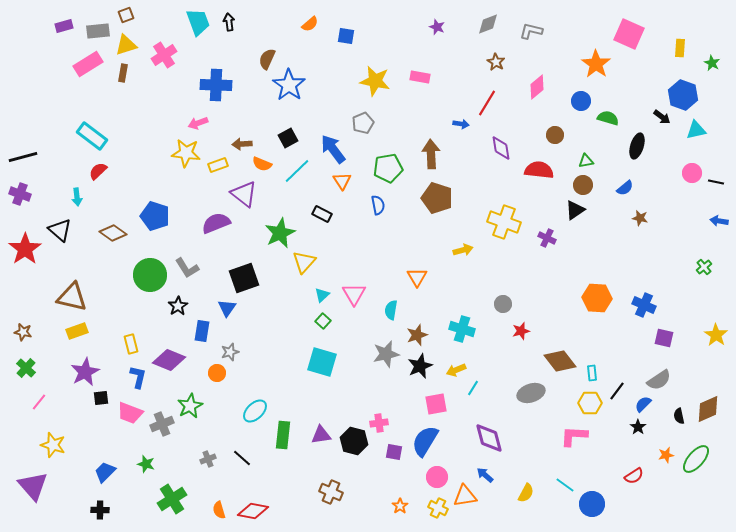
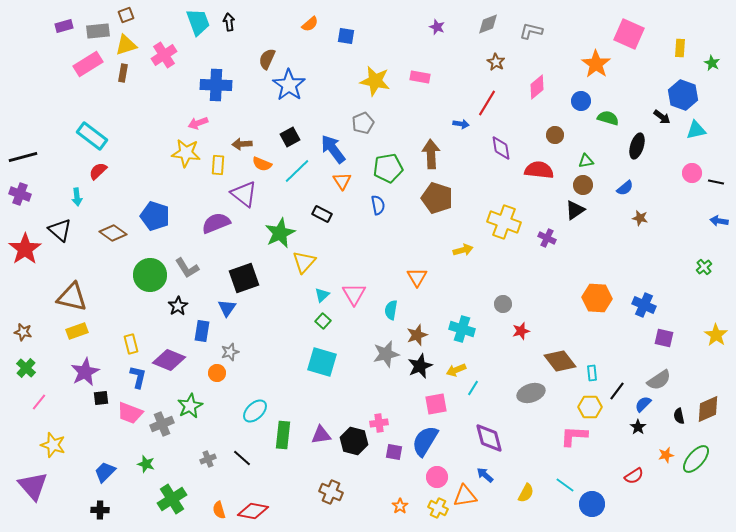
black square at (288, 138): moved 2 px right, 1 px up
yellow rectangle at (218, 165): rotated 66 degrees counterclockwise
yellow hexagon at (590, 403): moved 4 px down
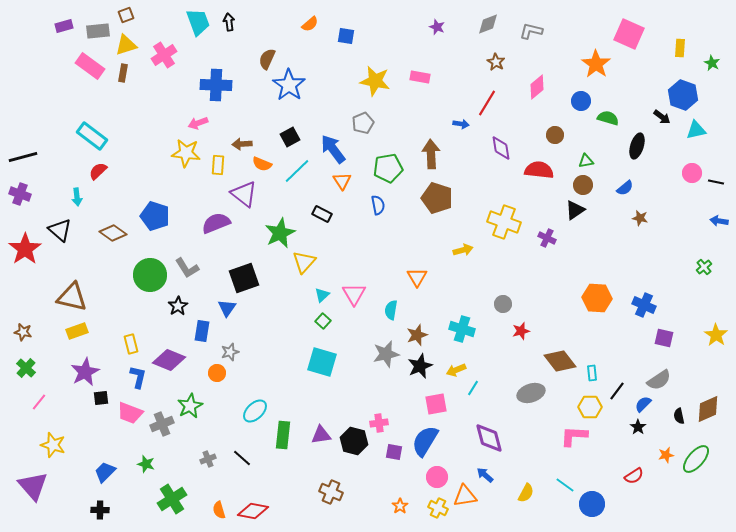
pink rectangle at (88, 64): moved 2 px right, 2 px down; rotated 68 degrees clockwise
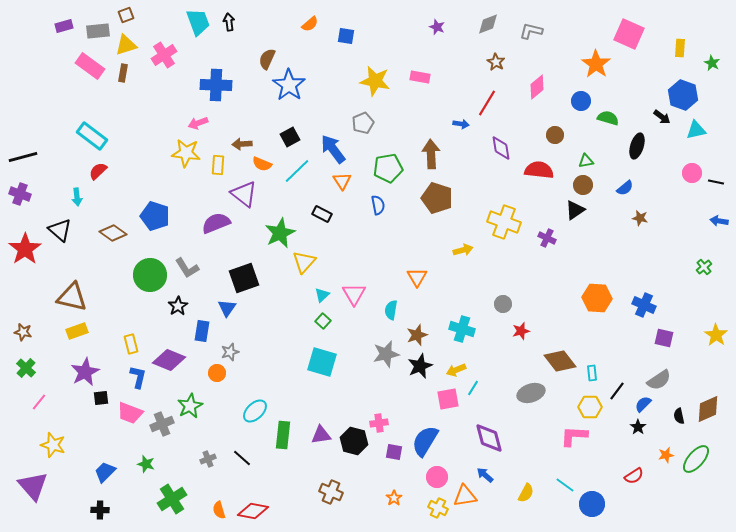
pink square at (436, 404): moved 12 px right, 5 px up
orange star at (400, 506): moved 6 px left, 8 px up
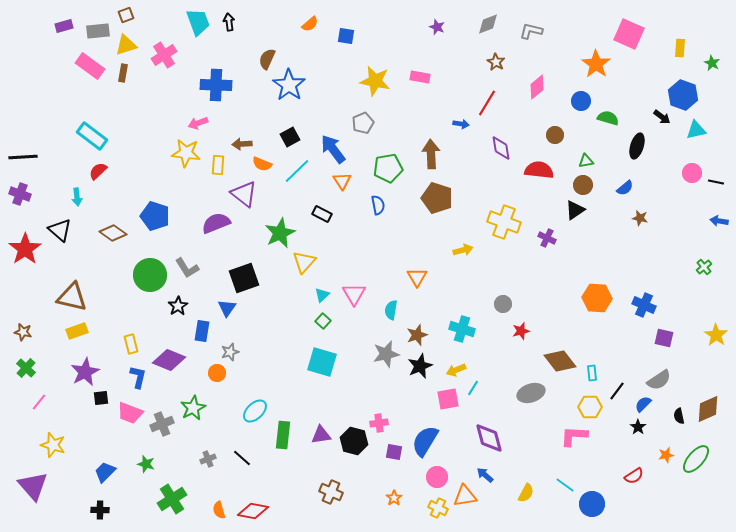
black line at (23, 157): rotated 12 degrees clockwise
green star at (190, 406): moved 3 px right, 2 px down
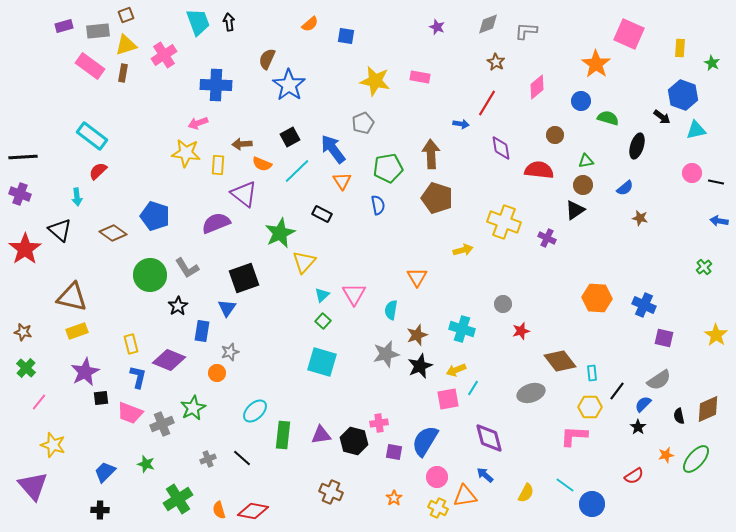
gray L-shape at (531, 31): moved 5 px left; rotated 10 degrees counterclockwise
green cross at (172, 499): moved 6 px right
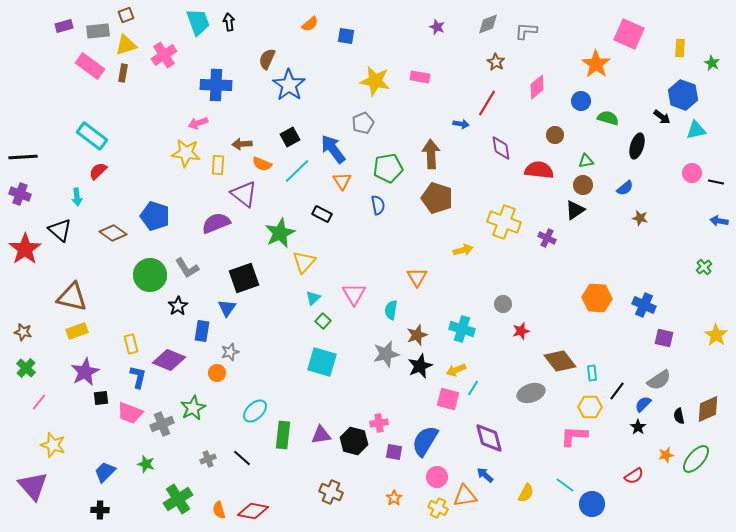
cyan triangle at (322, 295): moved 9 px left, 3 px down
pink square at (448, 399): rotated 25 degrees clockwise
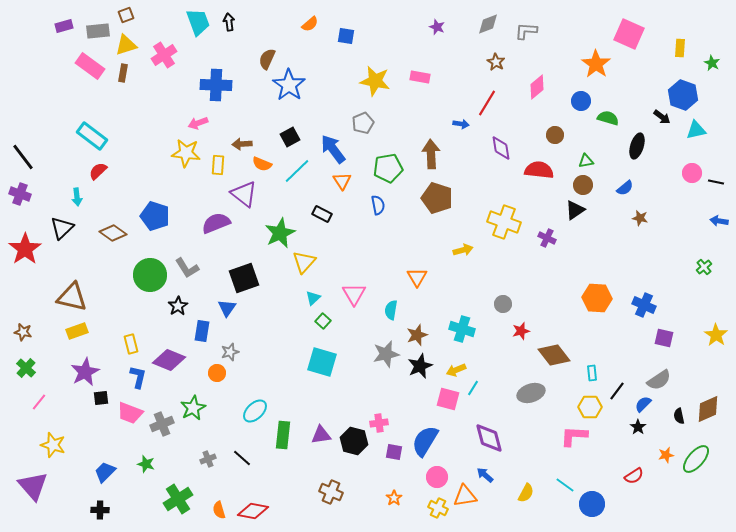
black line at (23, 157): rotated 56 degrees clockwise
black triangle at (60, 230): moved 2 px right, 2 px up; rotated 35 degrees clockwise
brown diamond at (560, 361): moved 6 px left, 6 px up
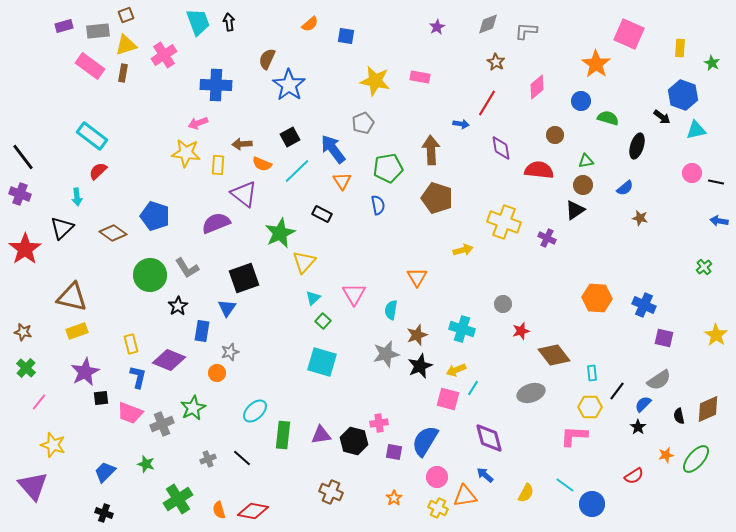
purple star at (437, 27): rotated 21 degrees clockwise
brown arrow at (431, 154): moved 4 px up
black cross at (100, 510): moved 4 px right, 3 px down; rotated 18 degrees clockwise
